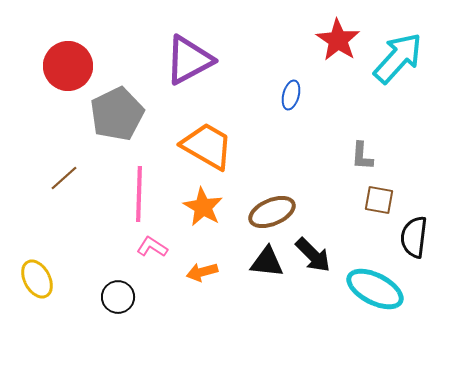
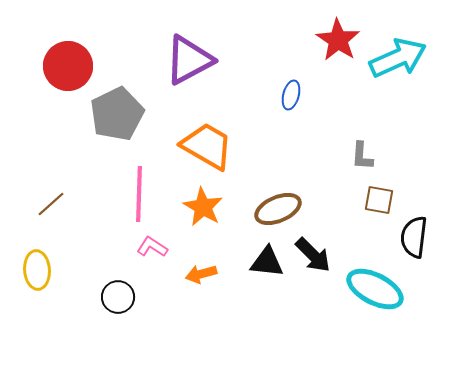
cyan arrow: rotated 24 degrees clockwise
brown line: moved 13 px left, 26 px down
brown ellipse: moved 6 px right, 3 px up
orange arrow: moved 1 px left, 2 px down
yellow ellipse: moved 9 px up; rotated 24 degrees clockwise
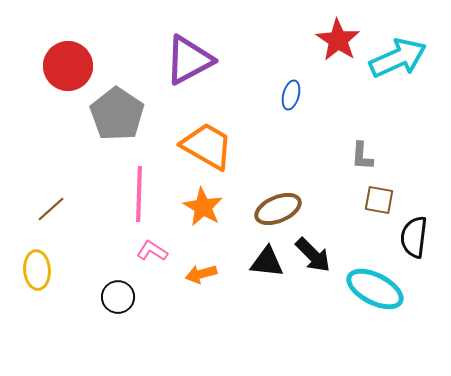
gray pentagon: rotated 12 degrees counterclockwise
brown line: moved 5 px down
pink L-shape: moved 4 px down
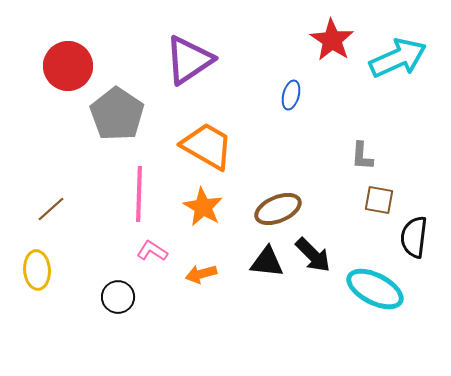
red star: moved 6 px left
purple triangle: rotated 6 degrees counterclockwise
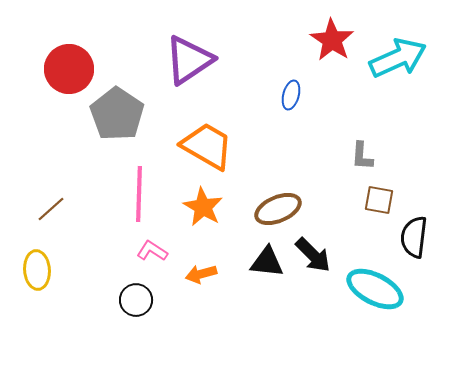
red circle: moved 1 px right, 3 px down
black circle: moved 18 px right, 3 px down
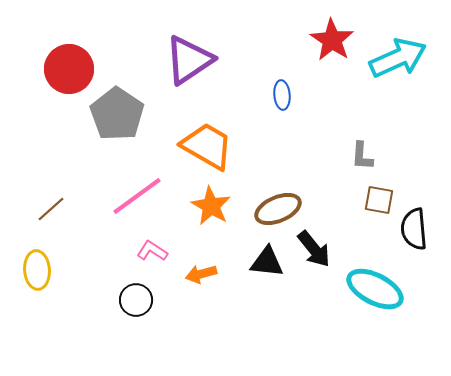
blue ellipse: moved 9 px left; rotated 20 degrees counterclockwise
pink line: moved 2 px left, 2 px down; rotated 52 degrees clockwise
orange star: moved 8 px right, 1 px up
black semicircle: moved 8 px up; rotated 12 degrees counterclockwise
black arrow: moved 1 px right, 6 px up; rotated 6 degrees clockwise
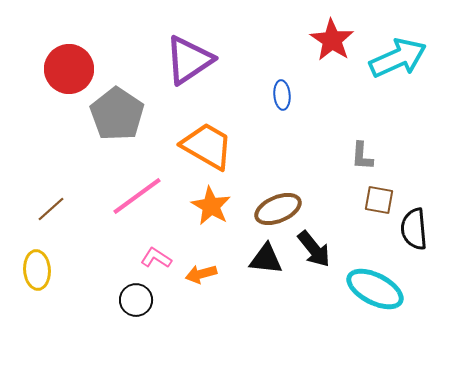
pink L-shape: moved 4 px right, 7 px down
black triangle: moved 1 px left, 3 px up
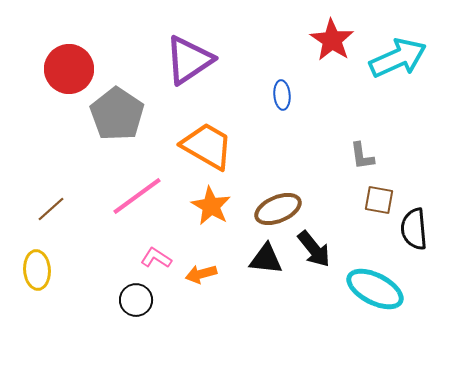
gray L-shape: rotated 12 degrees counterclockwise
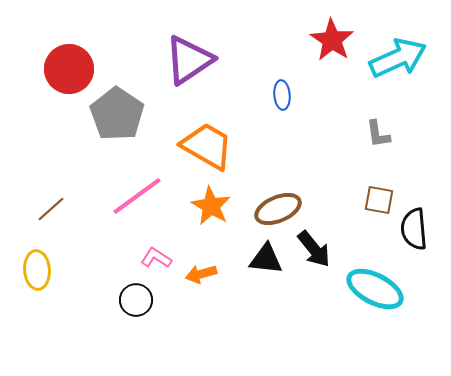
gray L-shape: moved 16 px right, 22 px up
